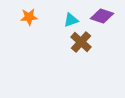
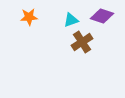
brown cross: moved 1 px right; rotated 15 degrees clockwise
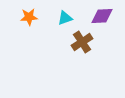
purple diamond: rotated 20 degrees counterclockwise
cyan triangle: moved 6 px left, 2 px up
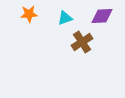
orange star: moved 3 px up
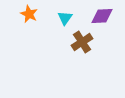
orange star: rotated 30 degrees clockwise
cyan triangle: rotated 35 degrees counterclockwise
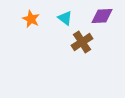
orange star: moved 2 px right, 5 px down
cyan triangle: rotated 28 degrees counterclockwise
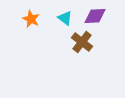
purple diamond: moved 7 px left
brown cross: rotated 20 degrees counterclockwise
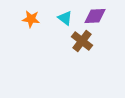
orange star: rotated 18 degrees counterclockwise
brown cross: moved 1 px up
